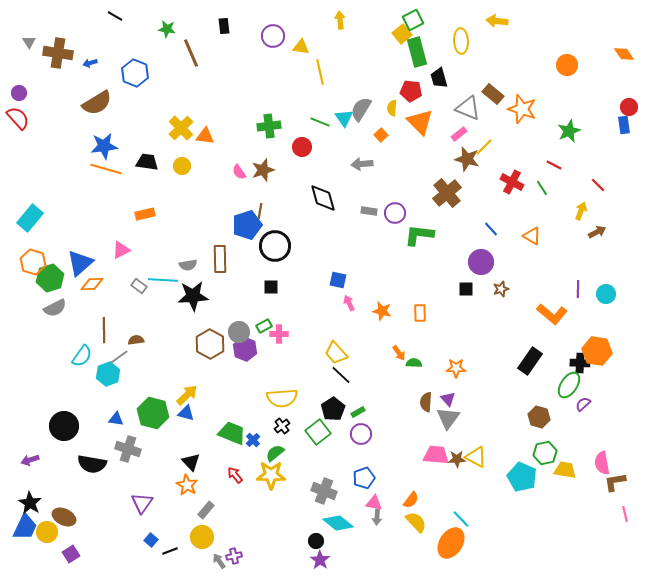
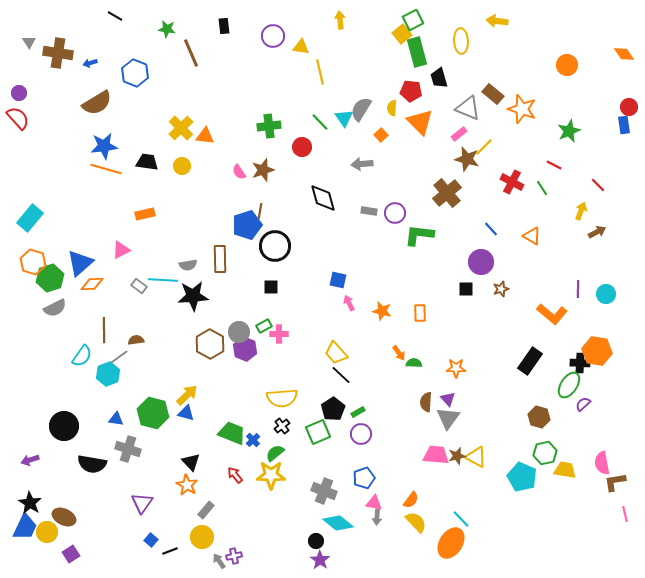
green line at (320, 122): rotated 24 degrees clockwise
green square at (318, 432): rotated 15 degrees clockwise
brown star at (457, 459): moved 3 px up; rotated 12 degrees counterclockwise
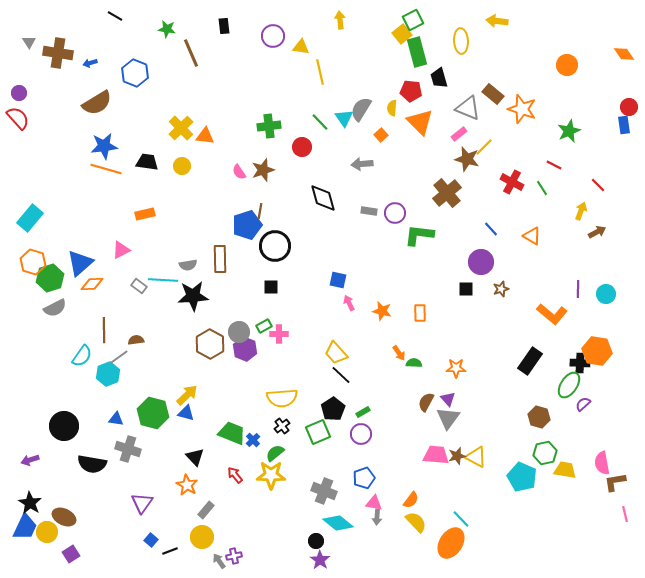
brown semicircle at (426, 402): rotated 24 degrees clockwise
green rectangle at (358, 412): moved 5 px right
black triangle at (191, 462): moved 4 px right, 5 px up
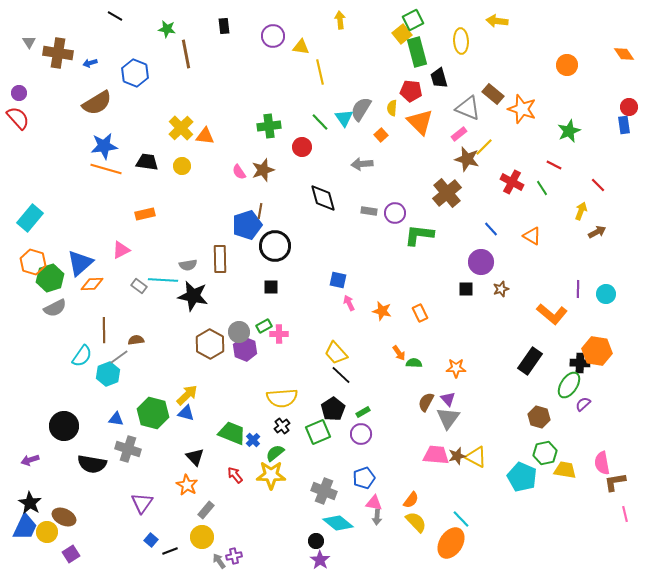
brown line at (191, 53): moved 5 px left, 1 px down; rotated 12 degrees clockwise
black star at (193, 296): rotated 16 degrees clockwise
orange rectangle at (420, 313): rotated 24 degrees counterclockwise
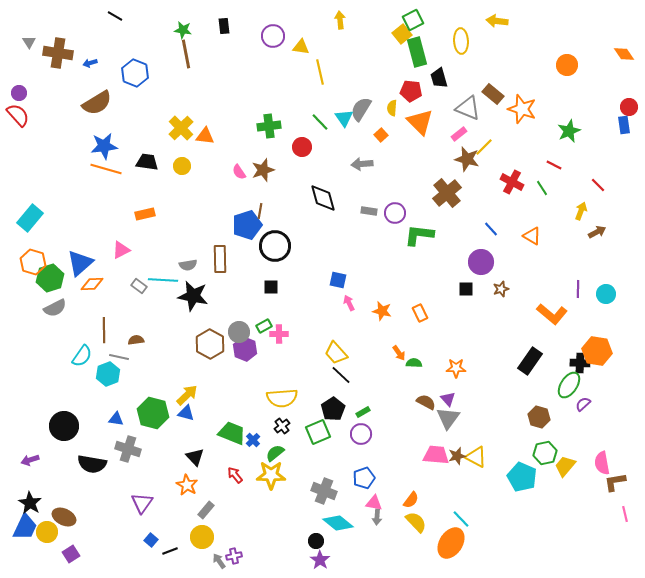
green star at (167, 29): moved 16 px right, 1 px down
red semicircle at (18, 118): moved 3 px up
gray line at (119, 357): rotated 48 degrees clockwise
brown semicircle at (426, 402): rotated 90 degrees clockwise
yellow trapezoid at (565, 470): moved 4 px up; rotated 60 degrees counterclockwise
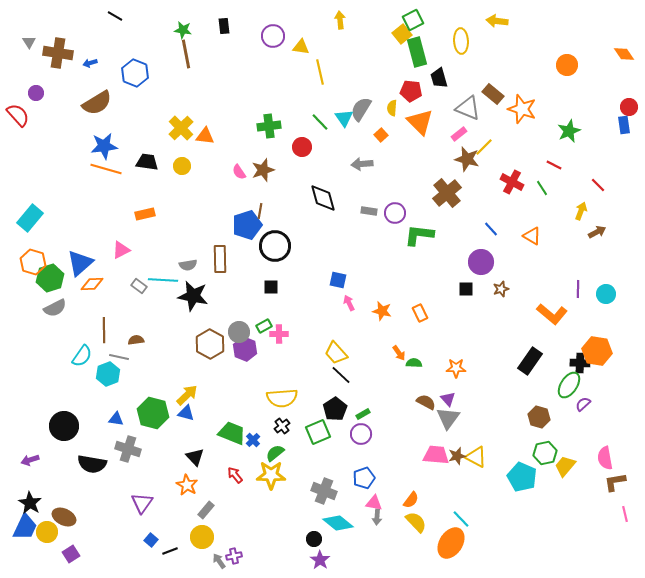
purple circle at (19, 93): moved 17 px right
black pentagon at (333, 409): moved 2 px right
green rectangle at (363, 412): moved 2 px down
pink semicircle at (602, 463): moved 3 px right, 5 px up
black circle at (316, 541): moved 2 px left, 2 px up
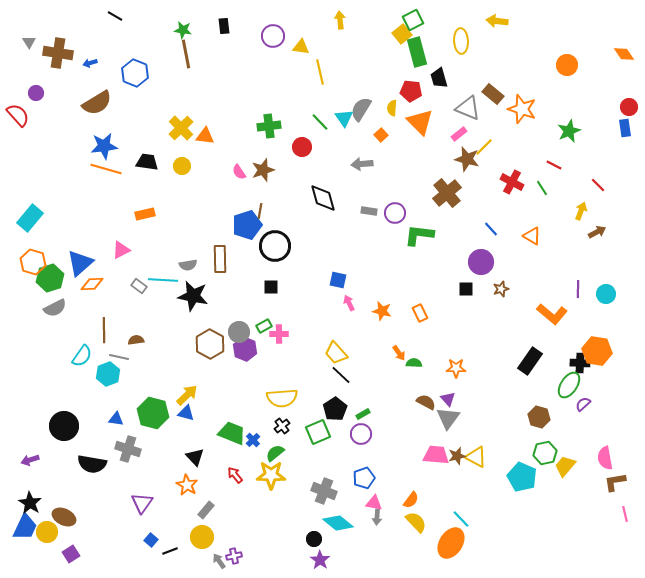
blue rectangle at (624, 125): moved 1 px right, 3 px down
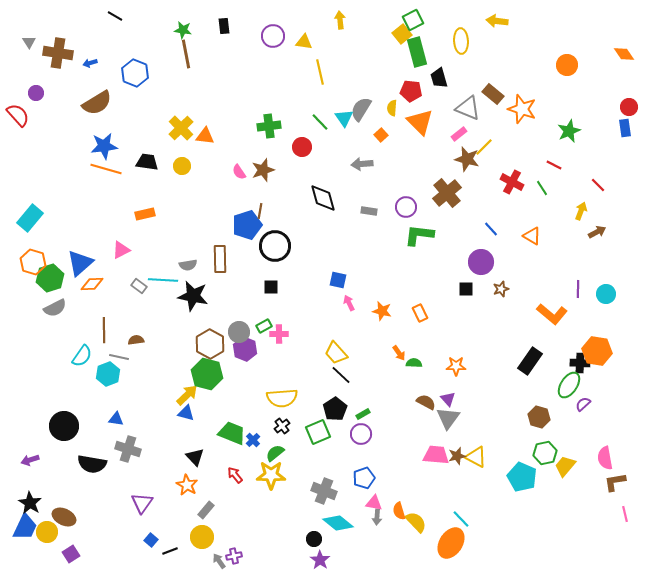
yellow triangle at (301, 47): moved 3 px right, 5 px up
purple circle at (395, 213): moved 11 px right, 6 px up
orange star at (456, 368): moved 2 px up
green hexagon at (153, 413): moved 54 px right, 39 px up
orange semicircle at (411, 500): moved 12 px left, 11 px down; rotated 126 degrees clockwise
